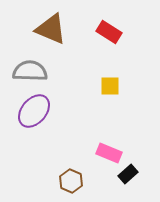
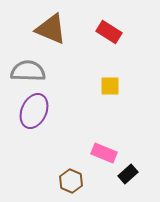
gray semicircle: moved 2 px left
purple ellipse: rotated 16 degrees counterclockwise
pink rectangle: moved 5 px left
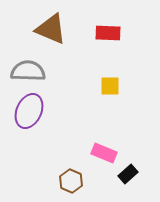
red rectangle: moved 1 px left, 1 px down; rotated 30 degrees counterclockwise
purple ellipse: moved 5 px left
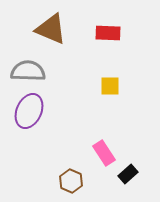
pink rectangle: rotated 35 degrees clockwise
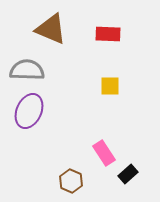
red rectangle: moved 1 px down
gray semicircle: moved 1 px left, 1 px up
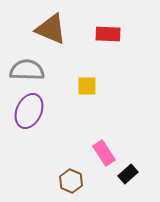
yellow square: moved 23 px left
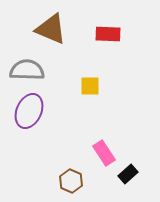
yellow square: moved 3 px right
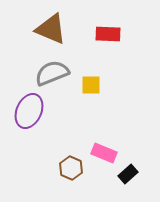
gray semicircle: moved 25 px right, 3 px down; rotated 24 degrees counterclockwise
yellow square: moved 1 px right, 1 px up
pink rectangle: rotated 35 degrees counterclockwise
brown hexagon: moved 13 px up
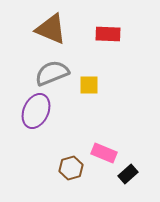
yellow square: moved 2 px left
purple ellipse: moved 7 px right
brown hexagon: rotated 20 degrees clockwise
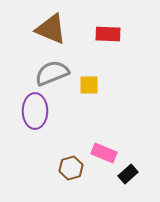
purple ellipse: moved 1 px left; rotated 24 degrees counterclockwise
